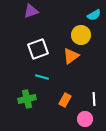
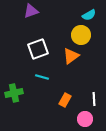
cyan semicircle: moved 5 px left
green cross: moved 13 px left, 6 px up
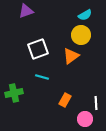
purple triangle: moved 5 px left
cyan semicircle: moved 4 px left
white line: moved 2 px right, 4 px down
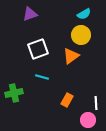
purple triangle: moved 4 px right, 3 px down
cyan semicircle: moved 1 px left, 1 px up
orange rectangle: moved 2 px right
pink circle: moved 3 px right, 1 px down
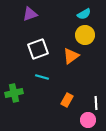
yellow circle: moved 4 px right
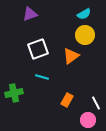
white line: rotated 24 degrees counterclockwise
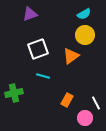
cyan line: moved 1 px right, 1 px up
pink circle: moved 3 px left, 2 px up
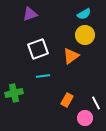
cyan line: rotated 24 degrees counterclockwise
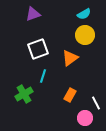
purple triangle: moved 3 px right
orange triangle: moved 1 px left, 2 px down
cyan line: rotated 64 degrees counterclockwise
green cross: moved 10 px right, 1 px down; rotated 18 degrees counterclockwise
orange rectangle: moved 3 px right, 5 px up
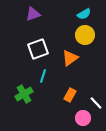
white line: rotated 16 degrees counterclockwise
pink circle: moved 2 px left
